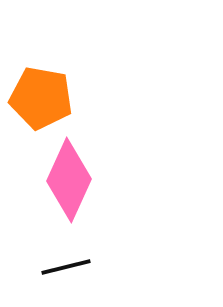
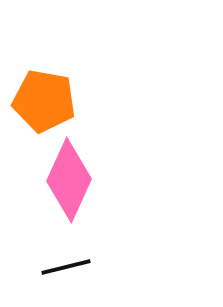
orange pentagon: moved 3 px right, 3 px down
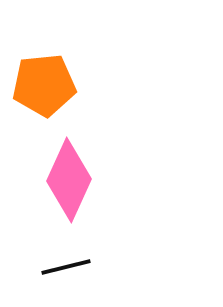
orange pentagon: moved 16 px up; rotated 16 degrees counterclockwise
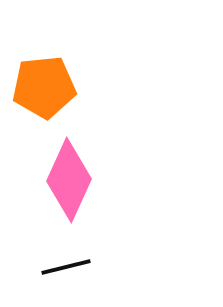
orange pentagon: moved 2 px down
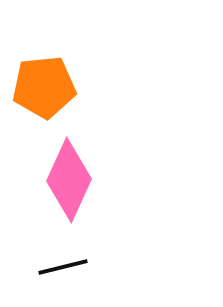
black line: moved 3 px left
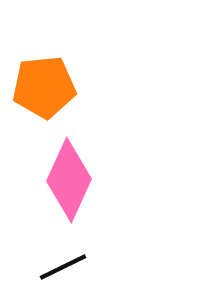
black line: rotated 12 degrees counterclockwise
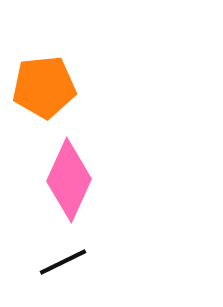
black line: moved 5 px up
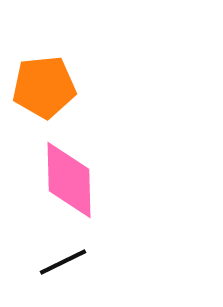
pink diamond: rotated 26 degrees counterclockwise
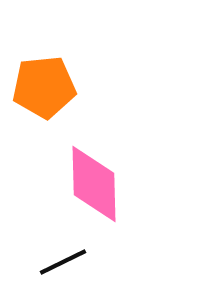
pink diamond: moved 25 px right, 4 px down
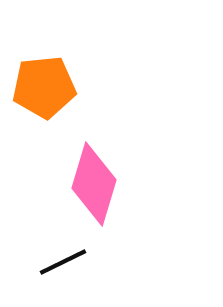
pink diamond: rotated 18 degrees clockwise
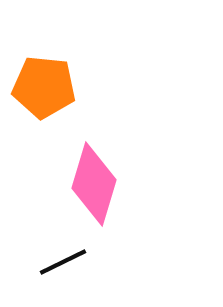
orange pentagon: rotated 12 degrees clockwise
